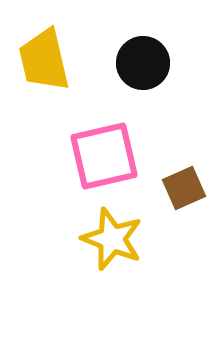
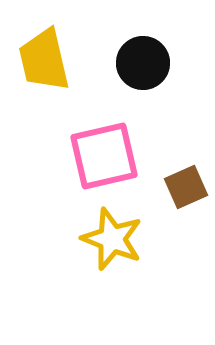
brown square: moved 2 px right, 1 px up
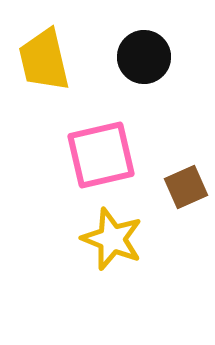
black circle: moved 1 px right, 6 px up
pink square: moved 3 px left, 1 px up
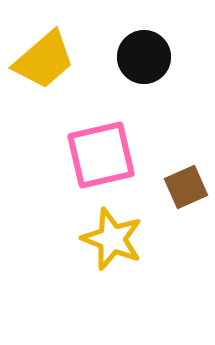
yellow trapezoid: rotated 118 degrees counterclockwise
